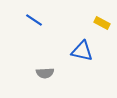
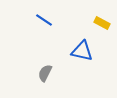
blue line: moved 10 px right
gray semicircle: rotated 120 degrees clockwise
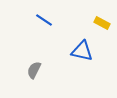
gray semicircle: moved 11 px left, 3 px up
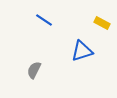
blue triangle: rotated 30 degrees counterclockwise
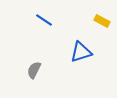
yellow rectangle: moved 2 px up
blue triangle: moved 1 px left, 1 px down
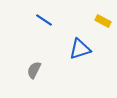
yellow rectangle: moved 1 px right
blue triangle: moved 1 px left, 3 px up
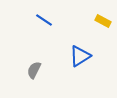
blue triangle: moved 7 px down; rotated 15 degrees counterclockwise
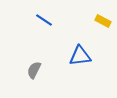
blue triangle: rotated 25 degrees clockwise
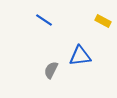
gray semicircle: moved 17 px right
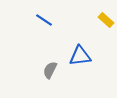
yellow rectangle: moved 3 px right, 1 px up; rotated 14 degrees clockwise
gray semicircle: moved 1 px left
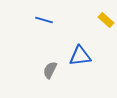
blue line: rotated 18 degrees counterclockwise
